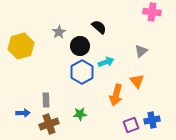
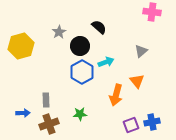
blue cross: moved 2 px down
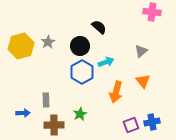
gray star: moved 11 px left, 10 px down
orange triangle: moved 6 px right
orange arrow: moved 3 px up
green star: rotated 24 degrees counterclockwise
brown cross: moved 5 px right, 1 px down; rotated 18 degrees clockwise
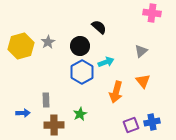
pink cross: moved 1 px down
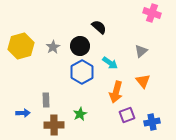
pink cross: rotated 12 degrees clockwise
gray star: moved 5 px right, 5 px down
cyan arrow: moved 4 px right, 1 px down; rotated 56 degrees clockwise
purple square: moved 4 px left, 10 px up
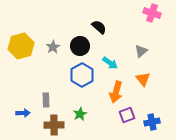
blue hexagon: moved 3 px down
orange triangle: moved 2 px up
